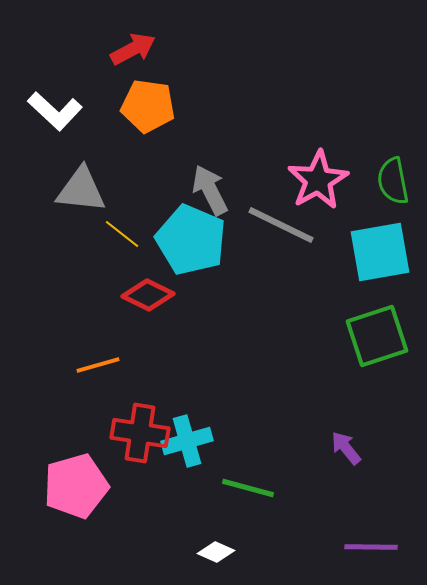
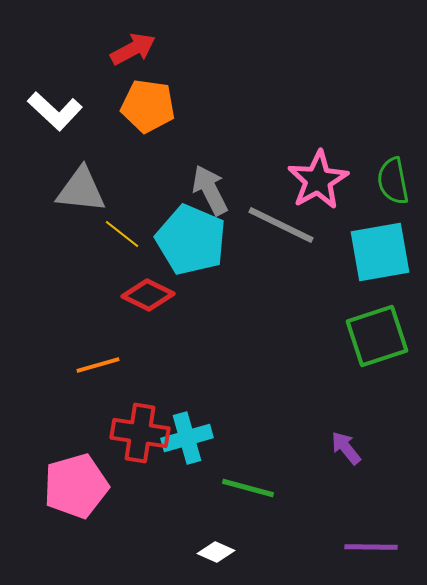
cyan cross: moved 3 px up
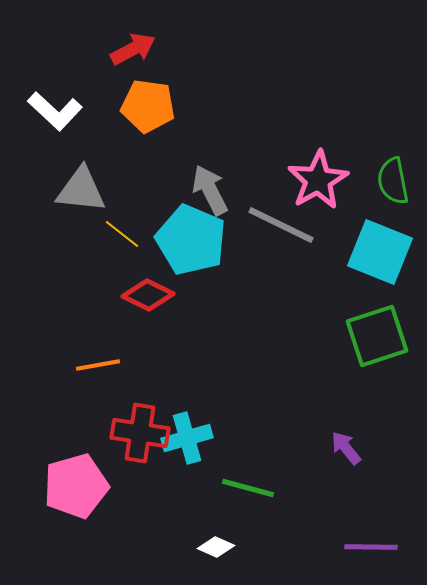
cyan square: rotated 32 degrees clockwise
orange line: rotated 6 degrees clockwise
white diamond: moved 5 px up
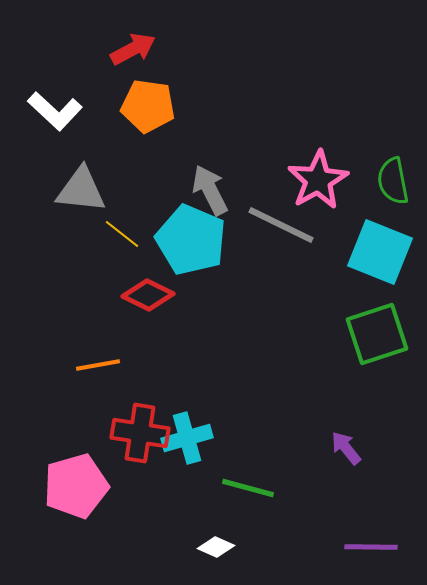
green square: moved 2 px up
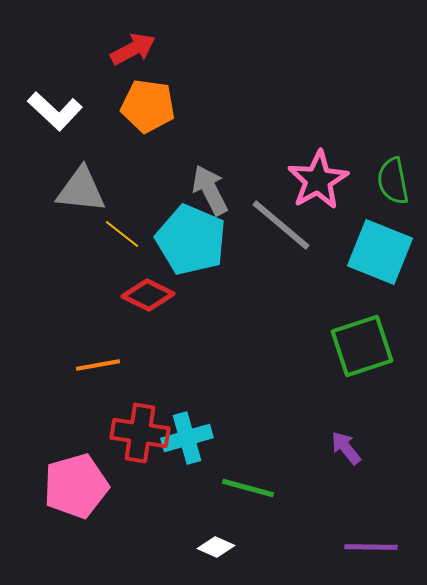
gray line: rotated 14 degrees clockwise
green square: moved 15 px left, 12 px down
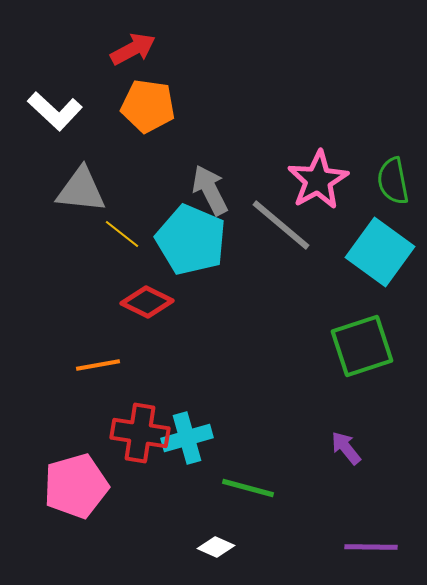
cyan square: rotated 14 degrees clockwise
red diamond: moved 1 px left, 7 px down
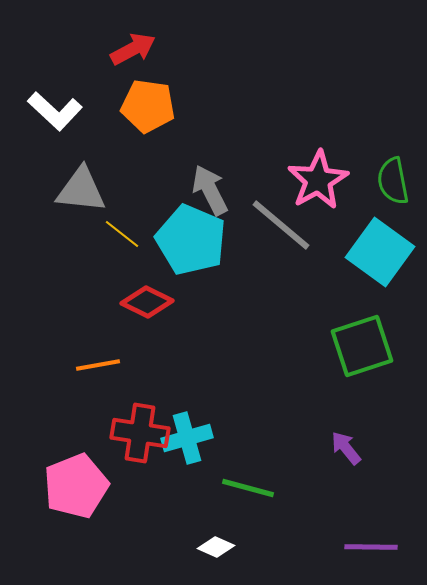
pink pentagon: rotated 6 degrees counterclockwise
